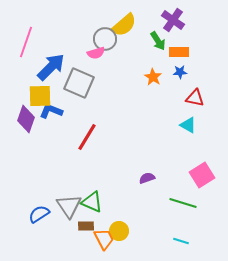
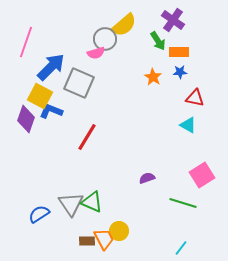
yellow square: rotated 30 degrees clockwise
gray triangle: moved 2 px right, 2 px up
brown rectangle: moved 1 px right, 15 px down
cyan line: moved 7 px down; rotated 70 degrees counterclockwise
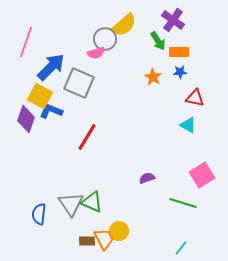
blue semicircle: rotated 50 degrees counterclockwise
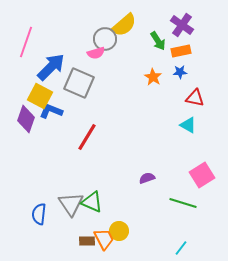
purple cross: moved 9 px right, 5 px down
orange rectangle: moved 2 px right, 1 px up; rotated 12 degrees counterclockwise
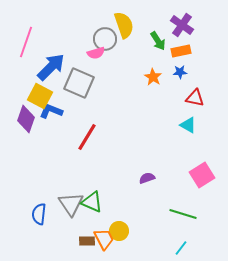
yellow semicircle: rotated 68 degrees counterclockwise
green line: moved 11 px down
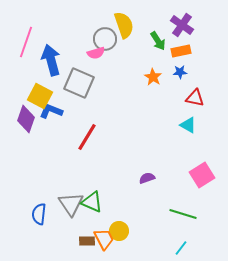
blue arrow: moved 7 px up; rotated 60 degrees counterclockwise
